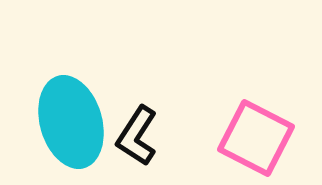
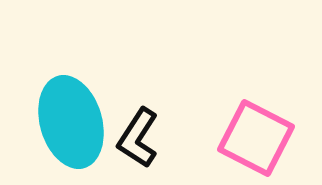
black L-shape: moved 1 px right, 2 px down
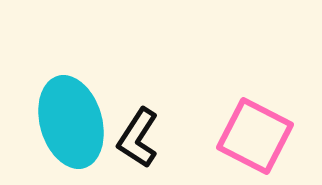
pink square: moved 1 px left, 2 px up
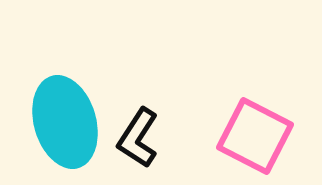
cyan ellipse: moved 6 px left
